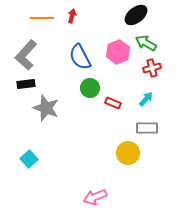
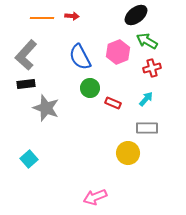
red arrow: rotated 80 degrees clockwise
green arrow: moved 1 px right, 2 px up
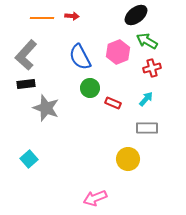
yellow circle: moved 6 px down
pink arrow: moved 1 px down
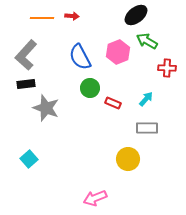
red cross: moved 15 px right; rotated 18 degrees clockwise
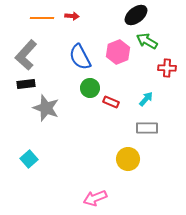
red rectangle: moved 2 px left, 1 px up
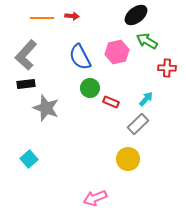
pink hexagon: moved 1 px left; rotated 10 degrees clockwise
gray rectangle: moved 9 px left, 4 px up; rotated 45 degrees counterclockwise
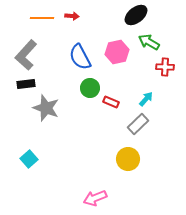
green arrow: moved 2 px right, 1 px down
red cross: moved 2 px left, 1 px up
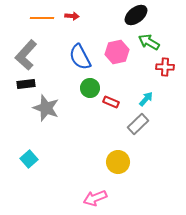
yellow circle: moved 10 px left, 3 px down
